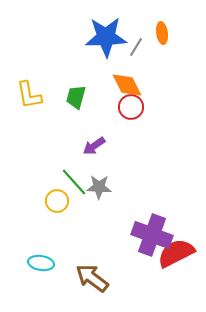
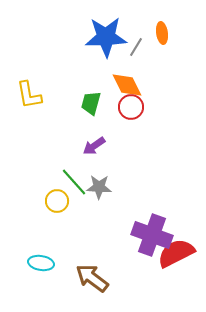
green trapezoid: moved 15 px right, 6 px down
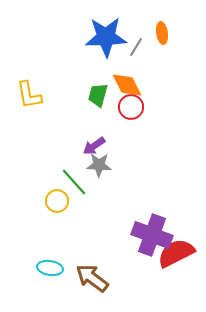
green trapezoid: moved 7 px right, 8 px up
gray star: moved 22 px up
cyan ellipse: moved 9 px right, 5 px down
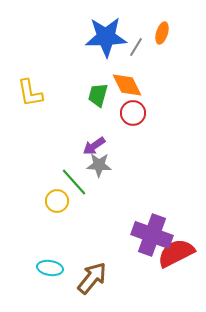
orange ellipse: rotated 25 degrees clockwise
yellow L-shape: moved 1 px right, 2 px up
red circle: moved 2 px right, 6 px down
brown arrow: rotated 92 degrees clockwise
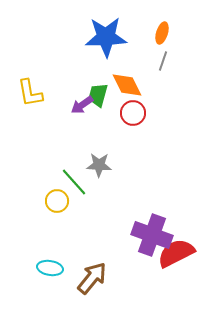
gray line: moved 27 px right, 14 px down; rotated 12 degrees counterclockwise
purple arrow: moved 12 px left, 41 px up
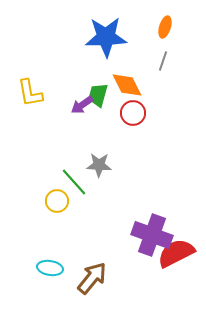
orange ellipse: moved 3 px right, 6 px up
